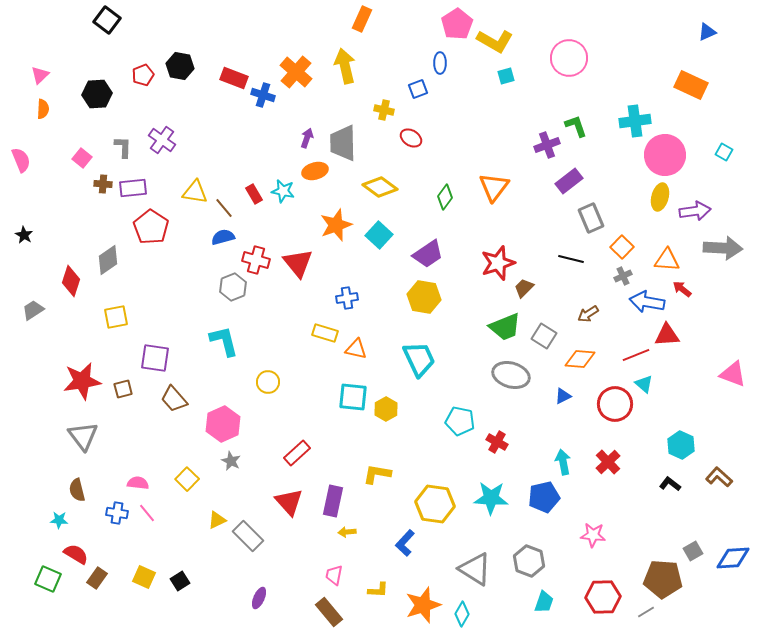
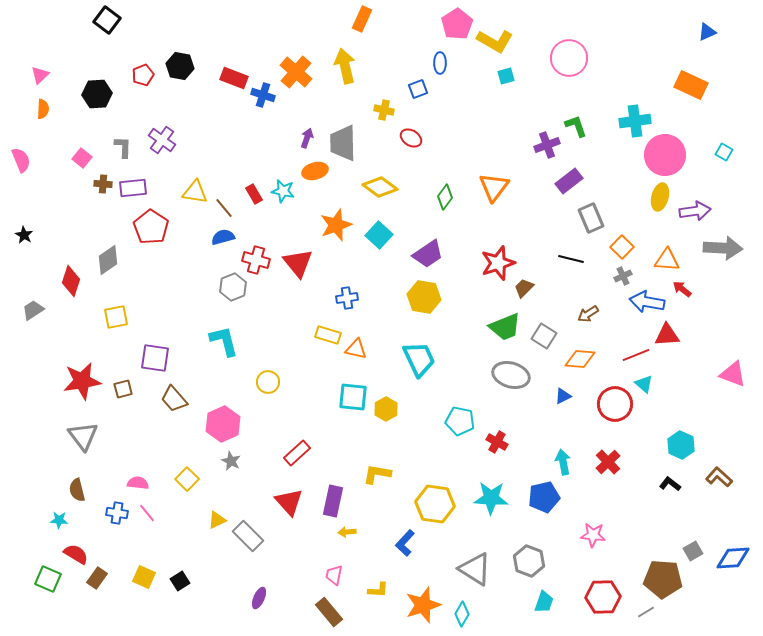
yellow rectangle at (325, 333): moved 3 px right, 2 px down
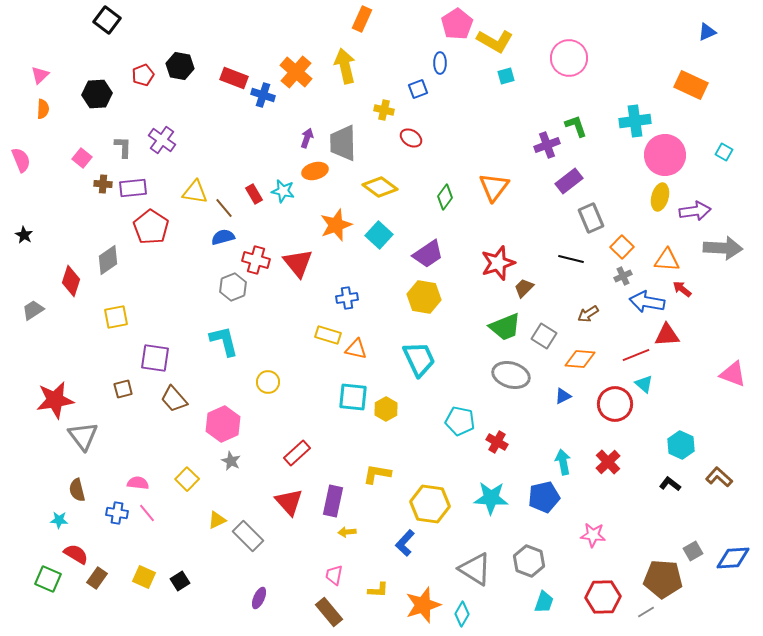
red star at (82, 381): moved 27 px left, 19 px down
yellow hexagon at (435, 504): moved 5 px left
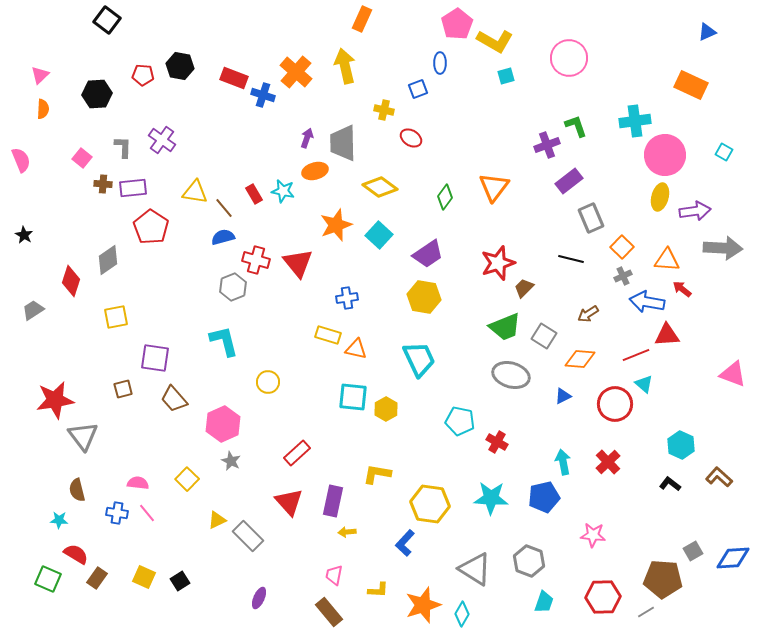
red pentagon at (143, 75): rotated 25 degrees clockwise
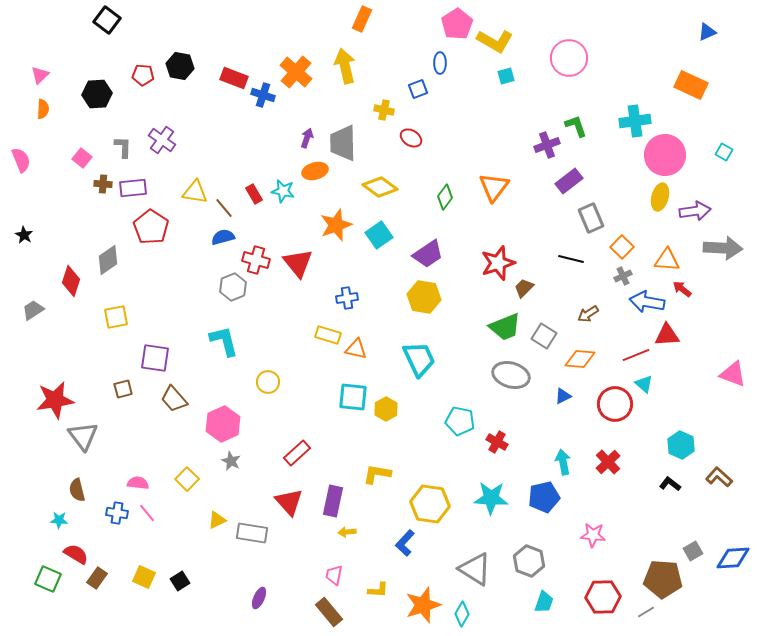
cyan square at (379, 235): rotated 12 degrees clockwise
gray rectangle at (248, 536): moved 4 px right, 3 px up; rotated 36 degrees counterclockwise
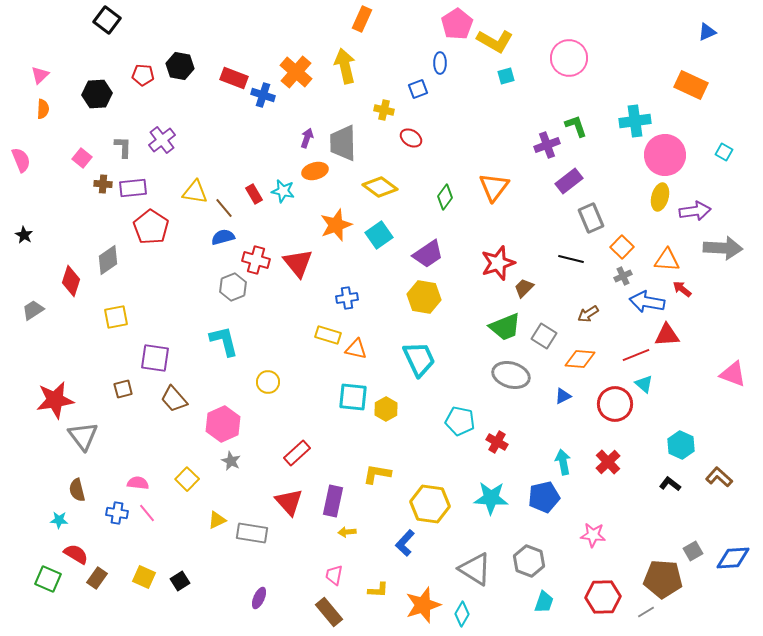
purple cross at (162, 140): rotated 16 degrees clockwise
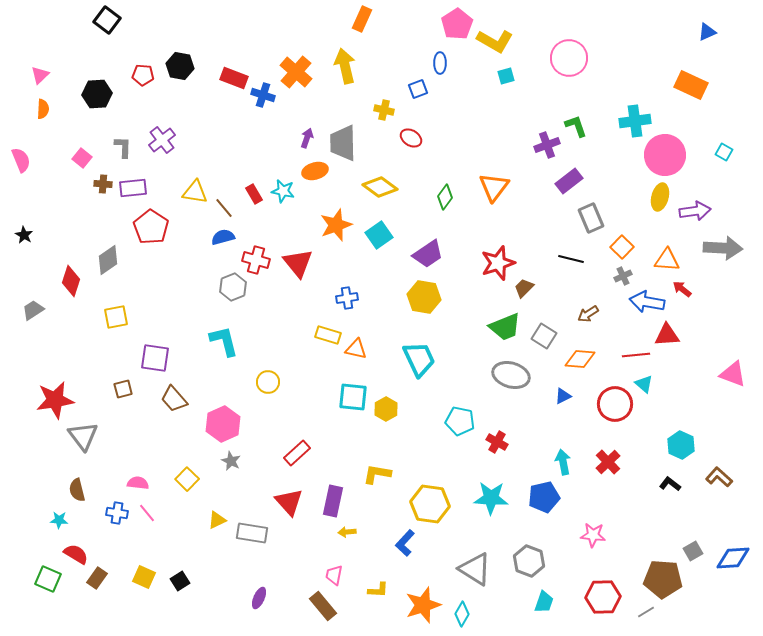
red line at (636, 355): rotated 16 degrees clockwise
brown rectangle at (329, 612): moved 6 px left, 6 px up
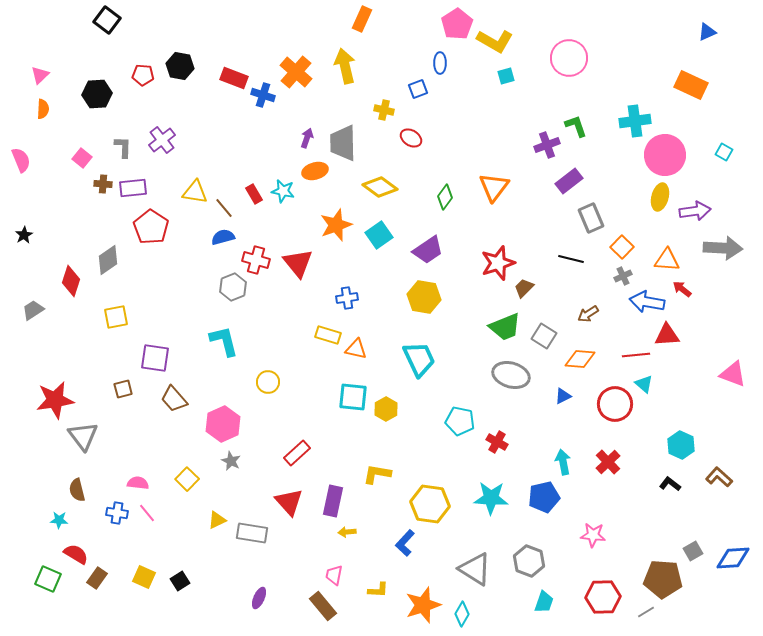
black star at (24, 235): rotated 12 degrees clockwise
purple trapezoid at (428, 254): moved 4 px up
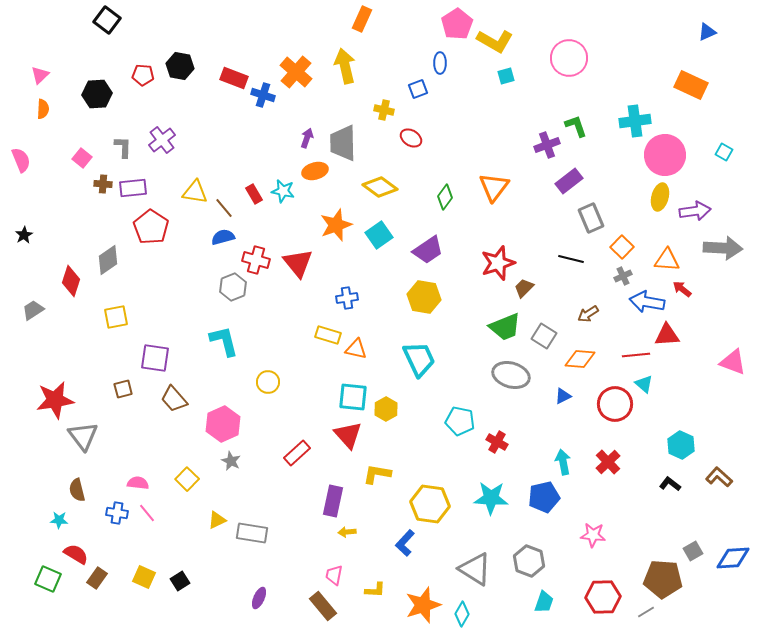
pink triangle at (733, 374): moved 12 px up
red triangle at (289, 502): moved 59 px right, 67 px up
yellow L-shape at (378, 590): moved 3 px left
